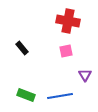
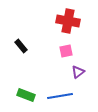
black rectangle: moved 1 px left, 2 px up
purple triangle: moved 7 px left, 3 px up; rotated 24 degrees clockwise
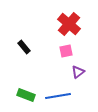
red cross: moved 1 px right, 3 px down; rotated 30 degrees clockwise
black rectangle: moved 3 px right, 1 px down
blue line: moved 2 px left
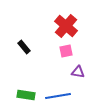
red cross: moved 3 px left, 2 px down
purple triangle: rotated 48 degrees clockwise
green rectangle: rotated 12 degrees counterclockwise
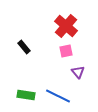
purple triangle: rotated 40 degrees clockwise
blue line: rotated 35 degrees clockwise
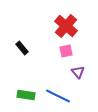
black rectangle: moved 2 px left, 1 px down
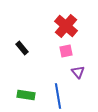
blue line: rotated 55 degrees clockwise
